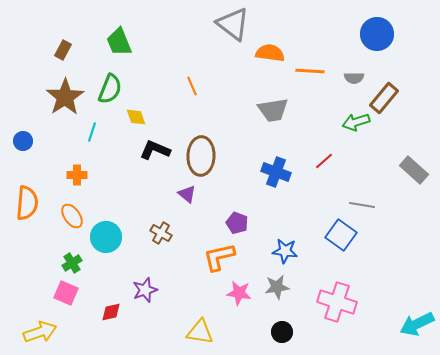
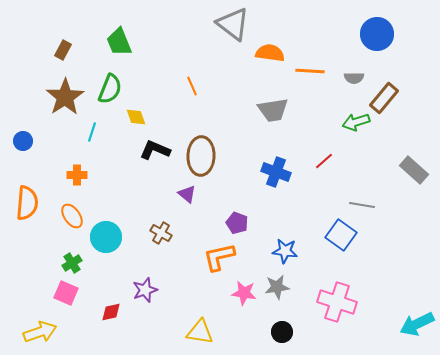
pink star at (239, 293): moved 5 px right
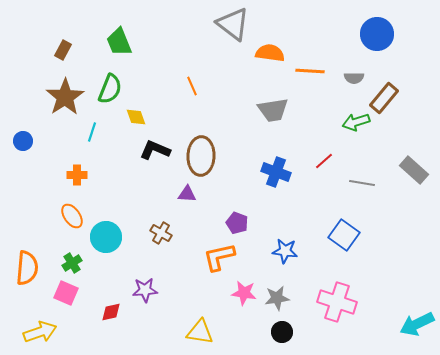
purple triangle at (187, 194): rotated 36 degrees counterclockwise
orange semicircle at (27, 203): moved 65 px down
gray line at (362, 205): moved 22 px up
blue square at (341, 235): moved 3 px right
gray star at (277, 287): moved 11 px down
purple star at (145, 290): rotated 15 degrees clockwise
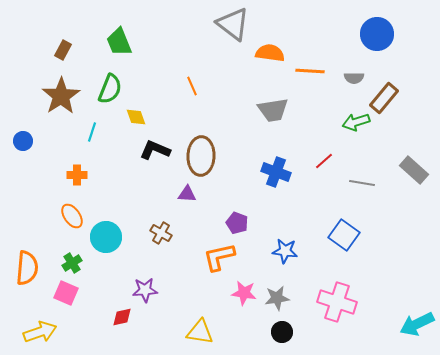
brown star at (65, 97): moved 4 px left, 1 px up
red diamond at (111, 312): moved 11 px right, 5 px down
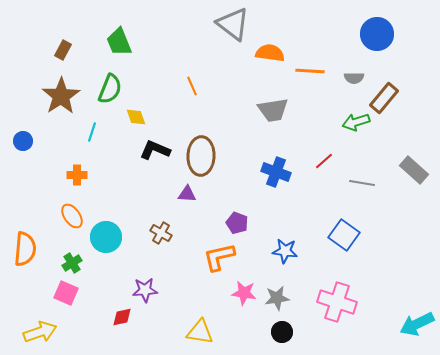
orange semicircle at (27, 268): moved 2 px left, 19 px up
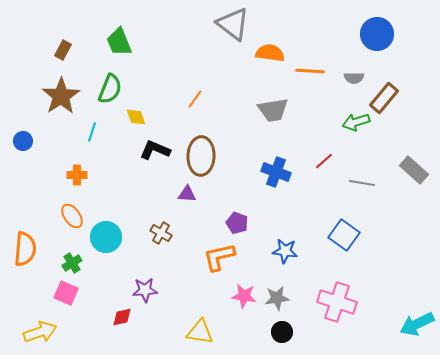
orange line at (192, 86): moved 3 px right, 13 px down; rotated 60 degrees clockwise
pink star at (244, 293): moved 3 px down
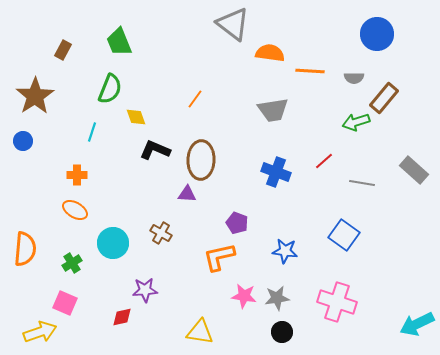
brown star at (61, 96): moved 26 px left
brown ellipse at (201, 156): moved 4 px down
orange ellipse at (72, 216): moved 3 px right, 6 px up; rotated 25 degrees counterclockwise
cyan circle at (106, 237): moved 7 px right, 6 px down
pink square at (66, 293): moved 1 px left, 10 px down
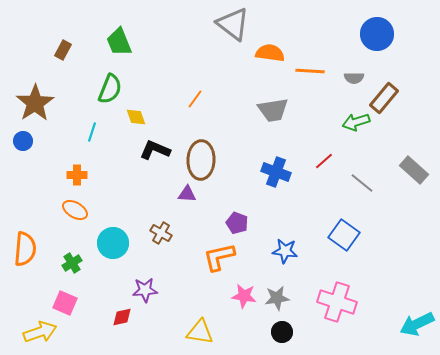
brown star at (35, 96): moved 7 px down
gray line at (362, 183): rotated 30 degrees clockwise
